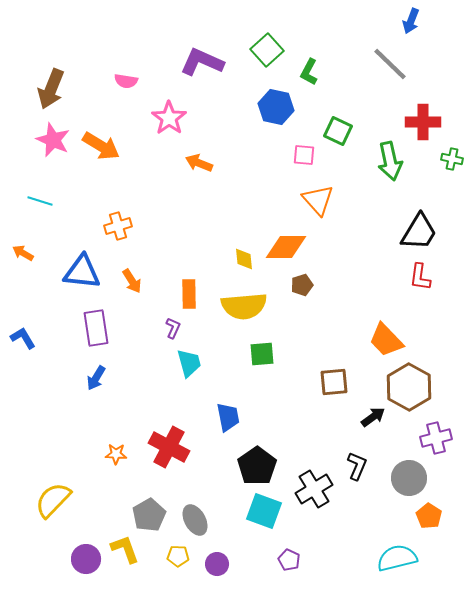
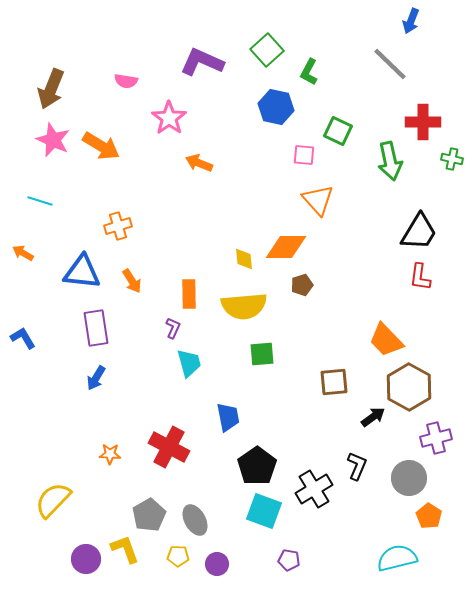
orange star at (116, 454): moved 6 px left
purple pentagon at (289, 560): rotated 15 degrees counterclockwise
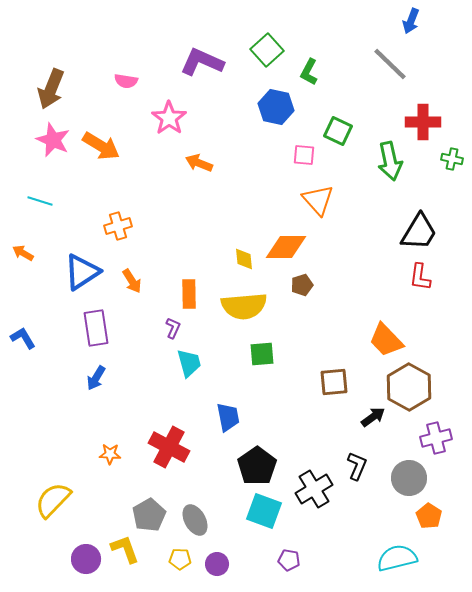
blue triangle at (82, 272): rotated 39 degrees counterclockwise
yellow pentagon at (178, 556): moved 2 px right, 3 px down
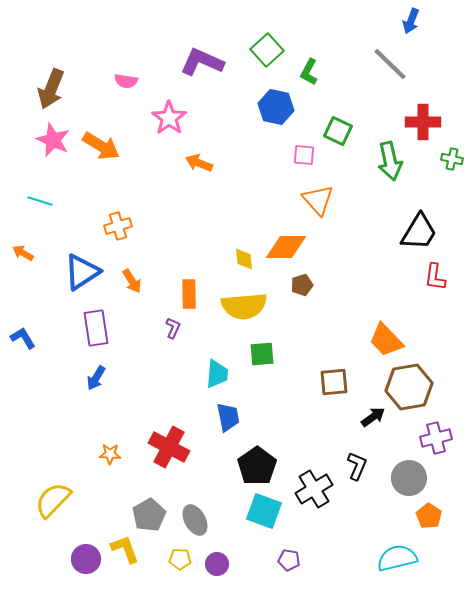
red L-shape at (420, 277): moved 15 px right
cyan trapezoid at (189, 363): moved 28 px right, 11 px down; rotated 20 degrees clockwise
brown hexagon at (409, 387): rotated 21 degrees clockwise
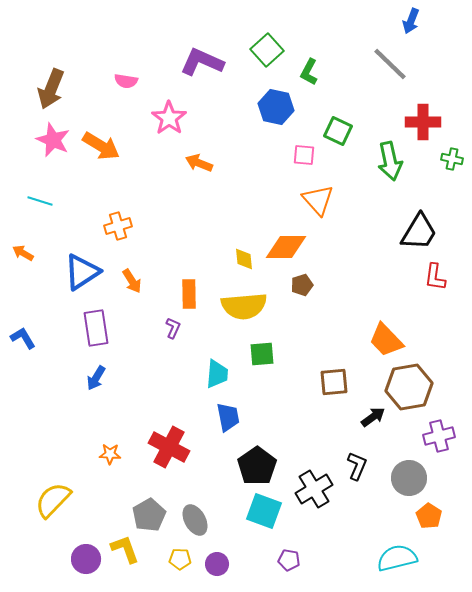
purple cross at (436, 438): moved 3 px right, 2 px up
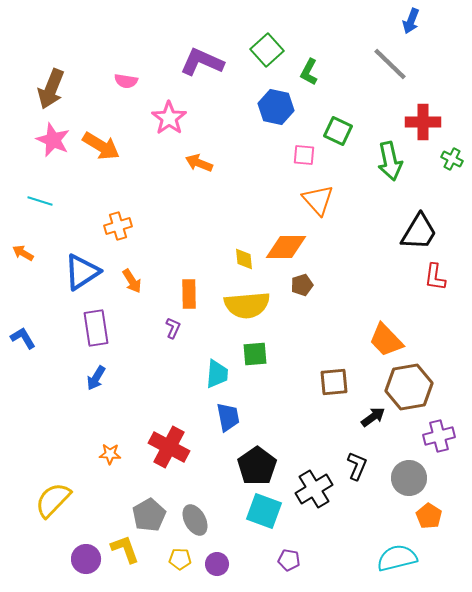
green cross at (452, 159): rotated 15 degrees clockwise
yellow semicircle at (244, 306): moved 3 px right, 1 px up
green square at (262, 354): moved 7 px left
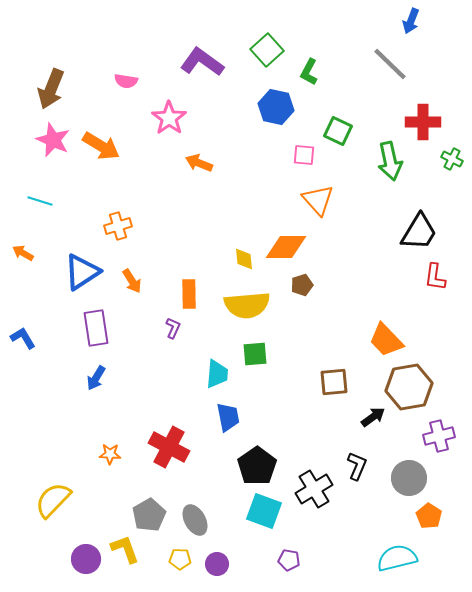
purple L-shape at (202, 62): rotated 12 degrees clockwise
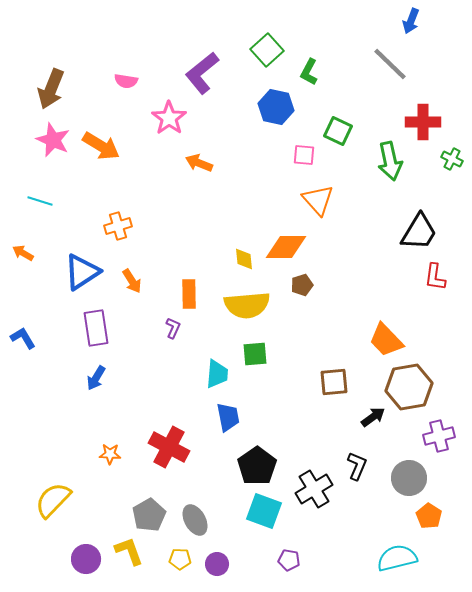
purple L-shape at (202, 62): moved 11 px down; rotated 75 degrees counterclockwise
yellow L-shape at (125, 549): moved 4 px right, 2 px down
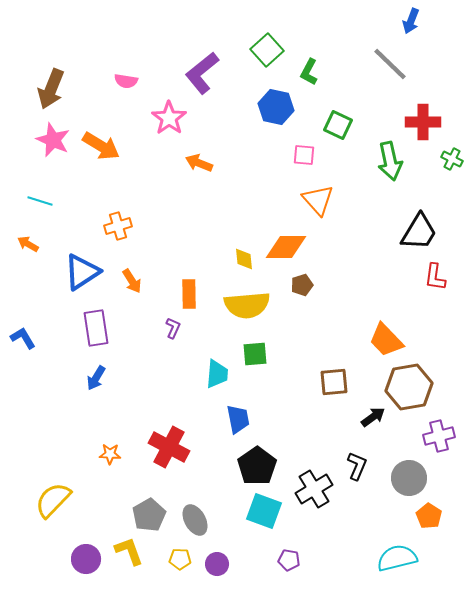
green square at (338, 131): moved 6 px up
orange arrow at (23, 253): moved 5 px right, 9 px up
blue trapezoid at (228, 417): moved 10 px right, 2 px down
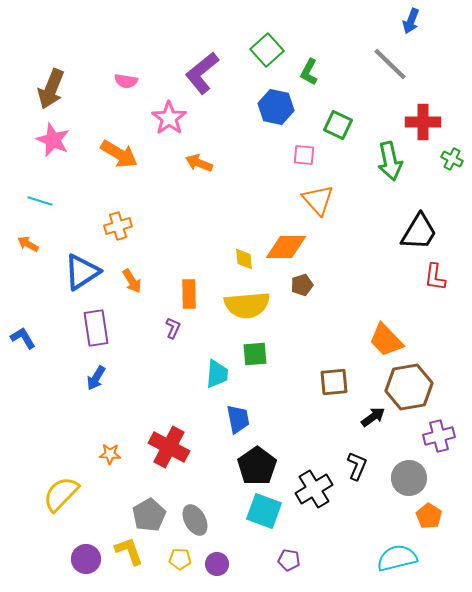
orange arrow at (101, 146): moved 18 px right, 8 px down
yellow semicircle at (53, 500): moved 8 px right, 6 px up
